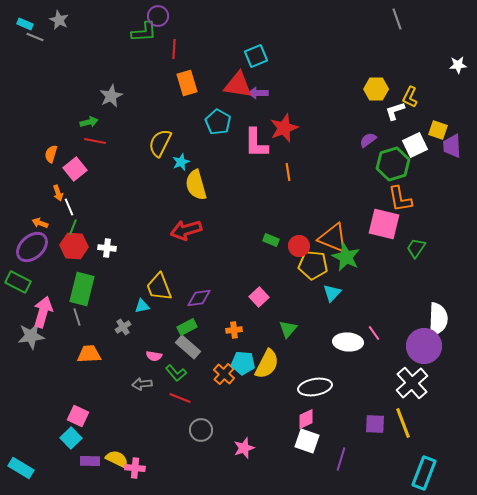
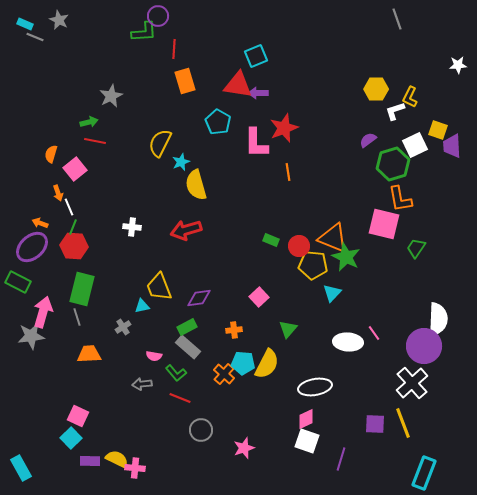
orange rectangle at (187, 83): moved 2 px left, 2 px up
white cross at (107, 248): moved 25 px right, 21 px up
cyan rectangle at (21, 468): rotated 30 degrees clockwise
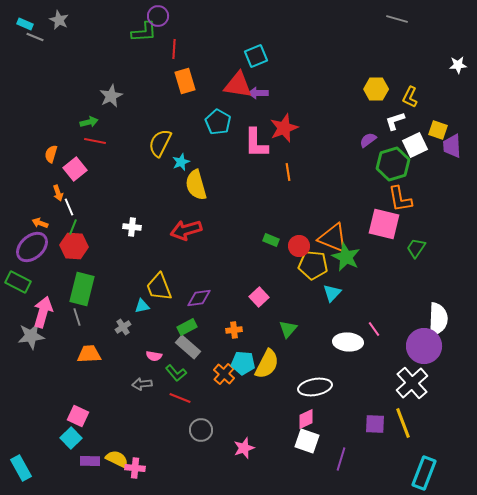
gray line at (397, 19): rotated 55 degrees counterclockwise
white L-shape at (395, 111): moved 10 px down
pink line at (374, 333): moved 4 px up
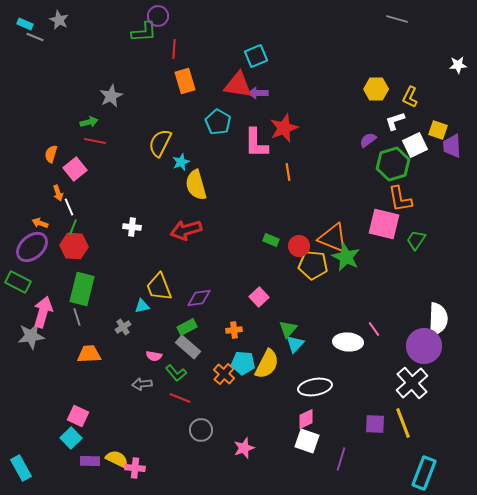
green trapezoid at (416, 248): moved 8 px up
cyan triangle at (332, 293): moved 37 px left, 51 px down
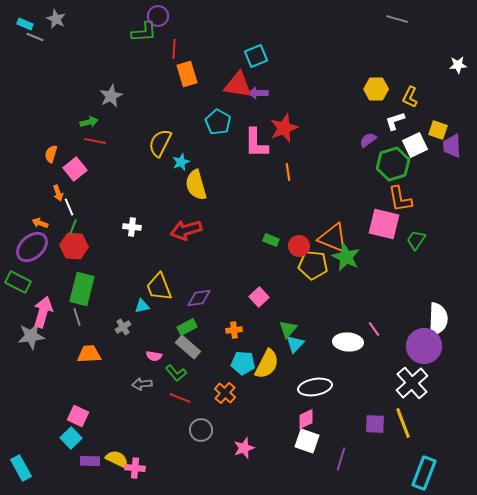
gray star at (59, 20): moved 3 px left, 1 px up
orange rectangle at (185, 81): moved 2 px right, 7 px up
orange cross at (224, 374): moved 1 px right, 19 px down
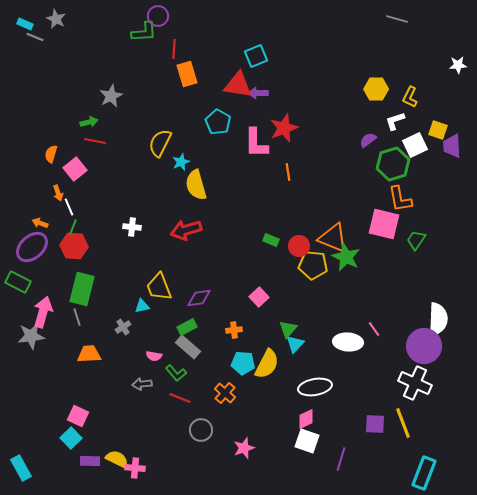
white cross at (412, 383): moved 3 px right; rotated 24 degrees counterclockwise
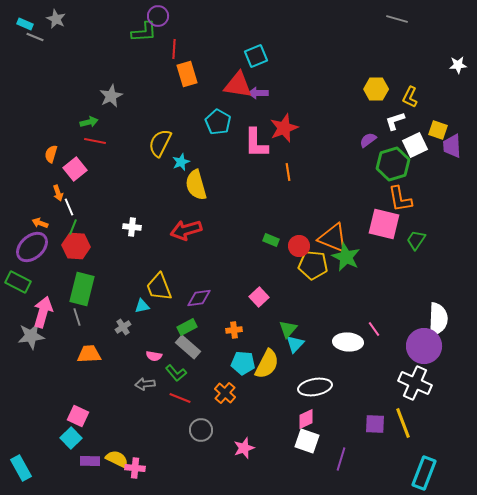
red hexagon at (74, 246): moved 2 px right
gray arrow at (142, 384): moved 3 px right
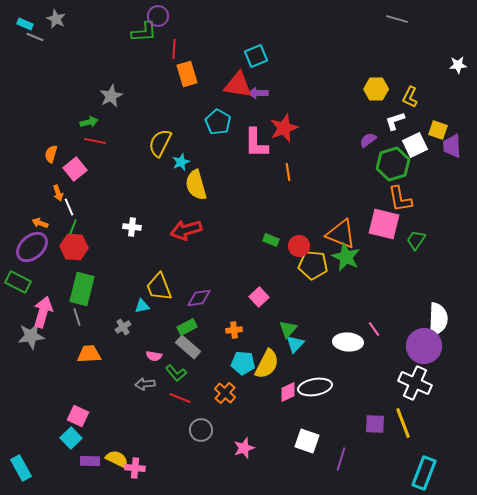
orange triangle at (333, 238): moved 8 px right, 4 px up
red hexagon at (76, 246): moved 2 px left, 1 px down
pink diamond at (306, 419): moved 18 px left, 27 px up
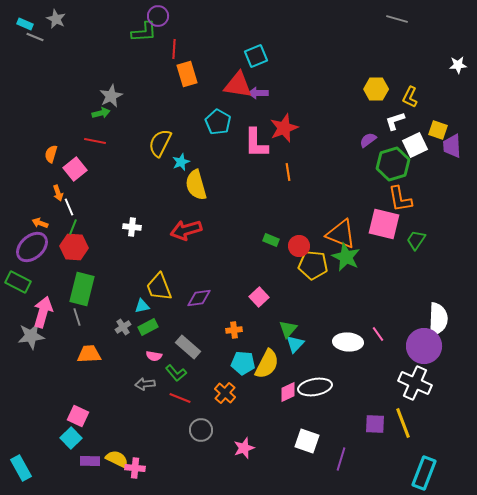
green arrow at (89, 122): moved 12 px right, 9 px up
green rectangle at (187, 327): moved 39 px left
pink line at (374, 329): moved 4 px right, 5 px down
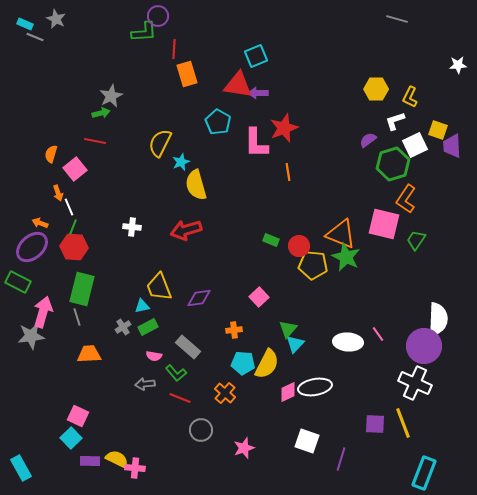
orange L-shape at (400, 199): moved 6 px right; rotated 44 degrees clockwise
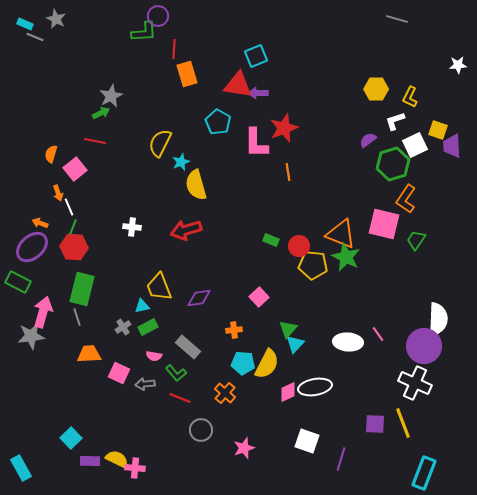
green arrow at (101, 113): rotated 12 degrees counterclockwise
pink square at (78, 416): moved 41 px right, 43 px up
